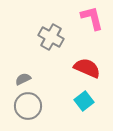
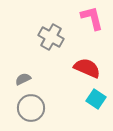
cyan square: moved 12 px right, 2 px up; rotated 18 degrees counterclockwise
gray circle: moved 3 px right, 2 px down
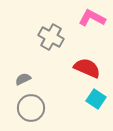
pink L-shape: rotated 48 degrees counterclockwise
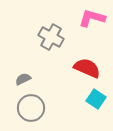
pink L-shape: rotated 12 degrees counterclockwise
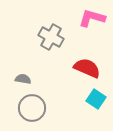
gray semicircle: rotated 35 degrees clockwise
gray circle: moved 1 px right
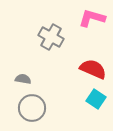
red semicircle: moved 6 px right, 1 px down
